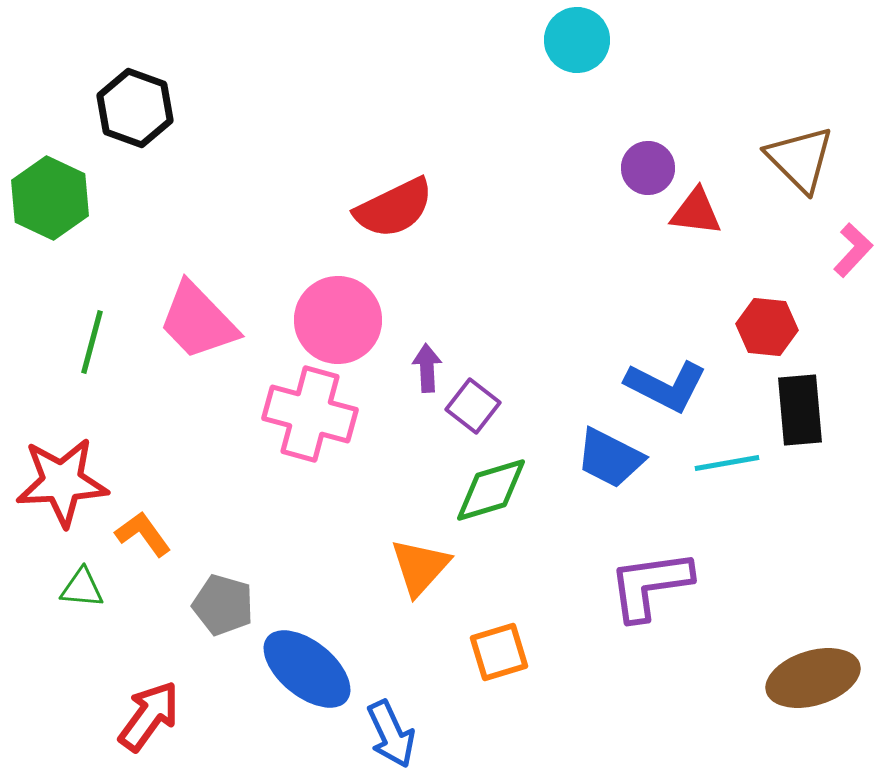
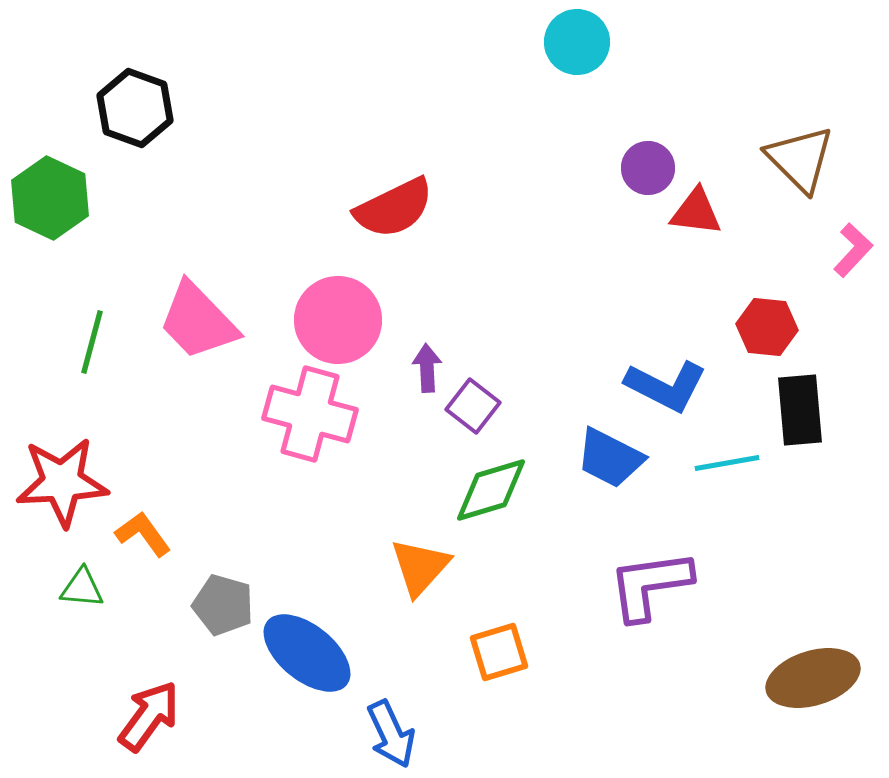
cyan circle: moved 2 px down
blue ellipse: moved 16 px up
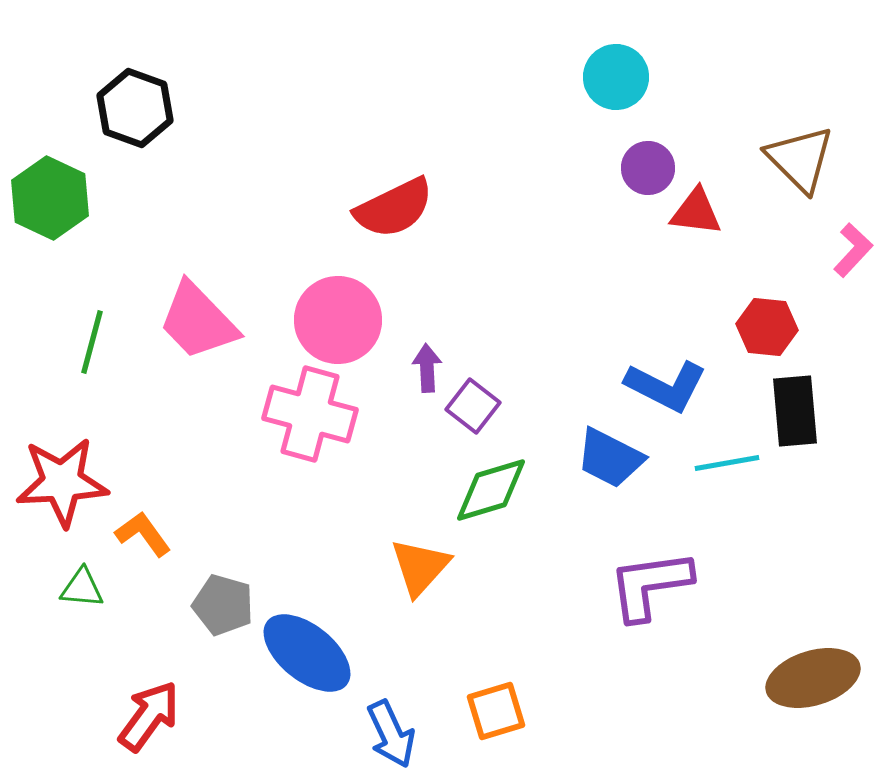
cyan circle: moved 39 px right, 35 px down
black rectangle: moved 5 px left, 1 px down
orange square: moved 3 px left, 59 px down
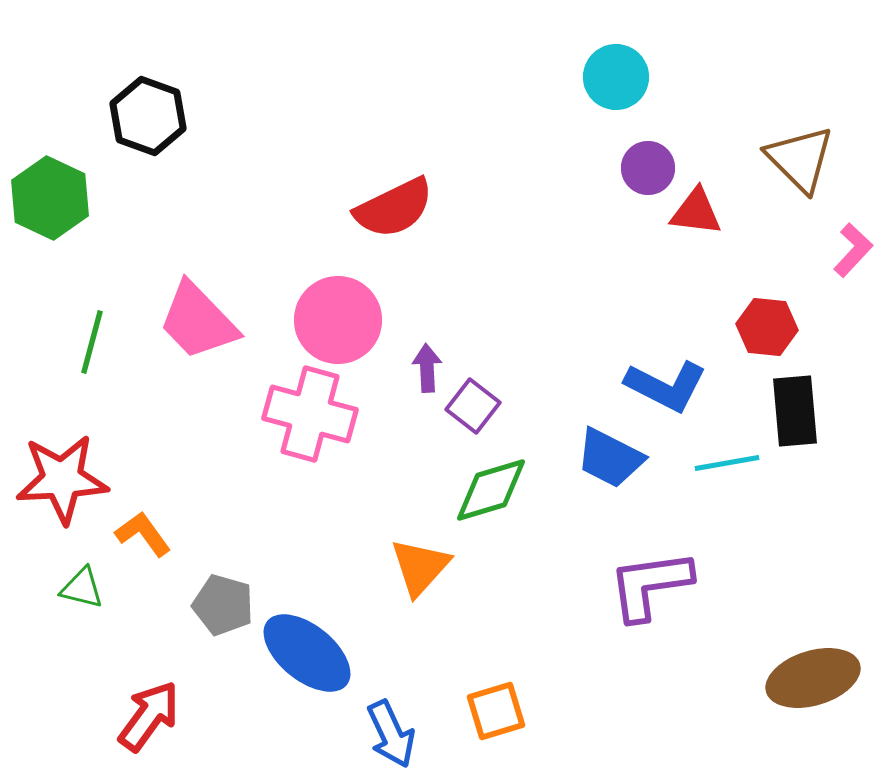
black hexagon: moved 13 px right, 8 px down
red star: moved 3 px up
green triangle: rotated 9 degrees clockwise
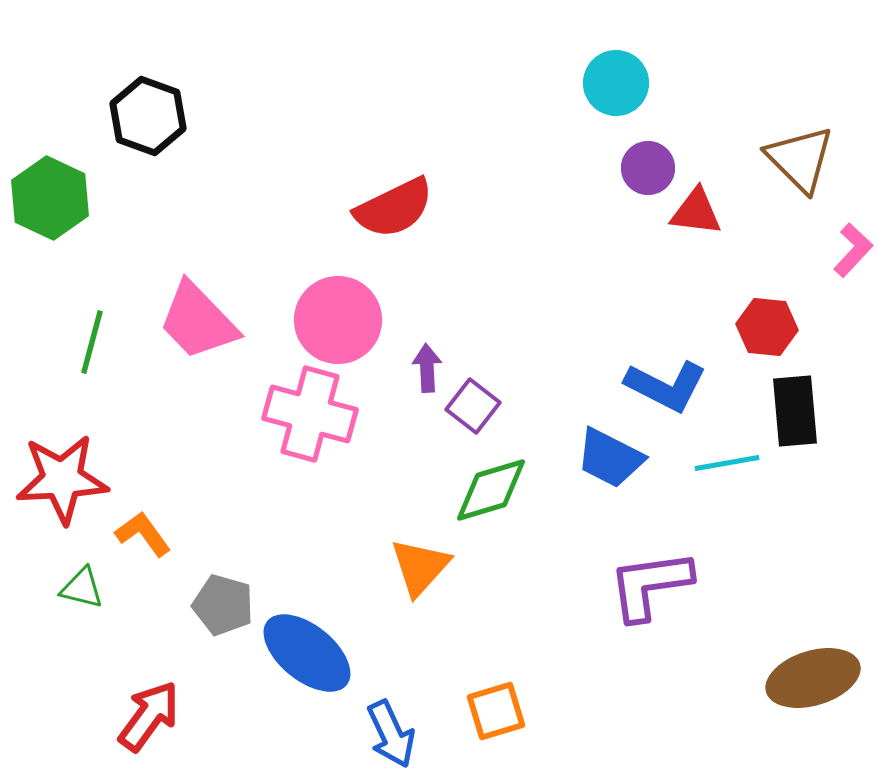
cyan circle: moved 6 px down
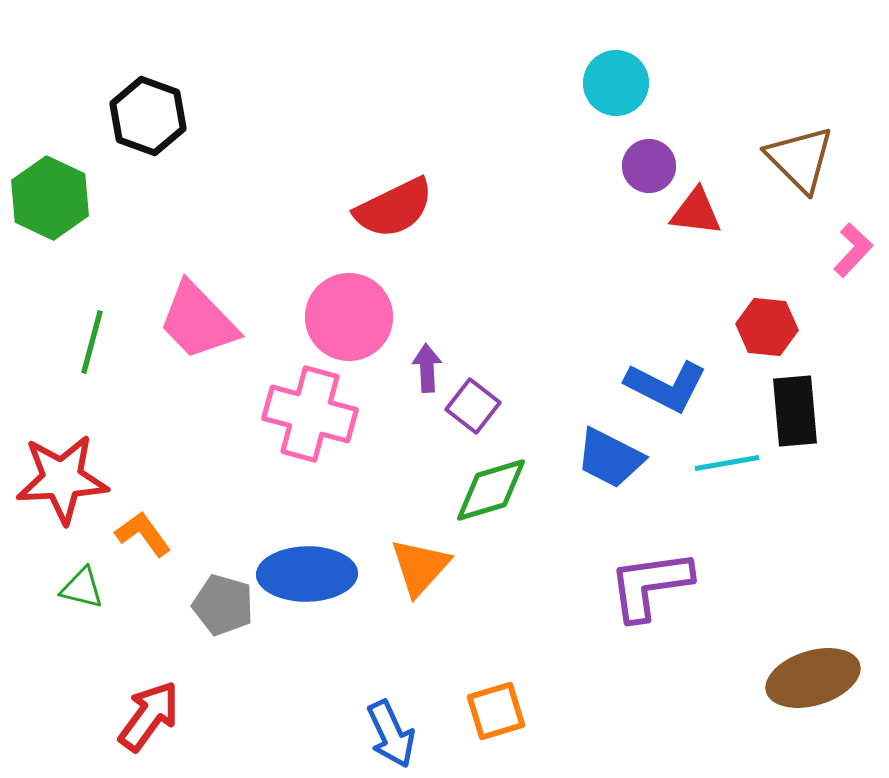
purple circle: moved 1 px right, 2 px up
pink circle: moved 11 px right, 3 px up
blue ellipse: moved 79 px up; rotated 40 degrees counterclockwise
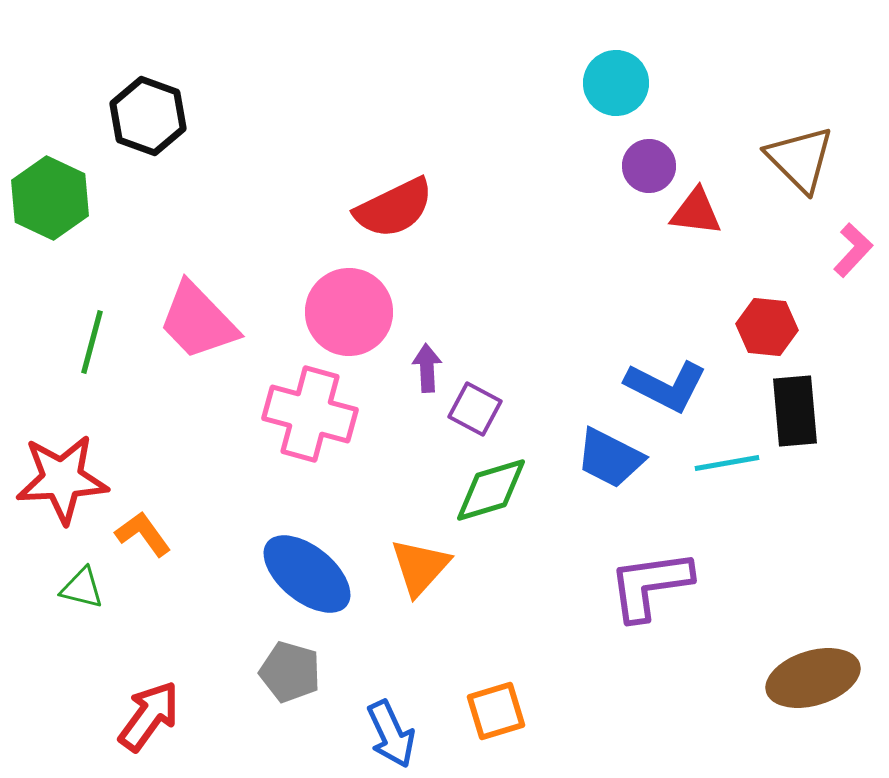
pink circle: moved 5 px up
purple square: moved 2 px right, 3 px down; rotated 10 degrees counterclockwise
blue ellipse: rotated 40 degrees clockwise
gray pentagon: moved 67 px right, 67 px down
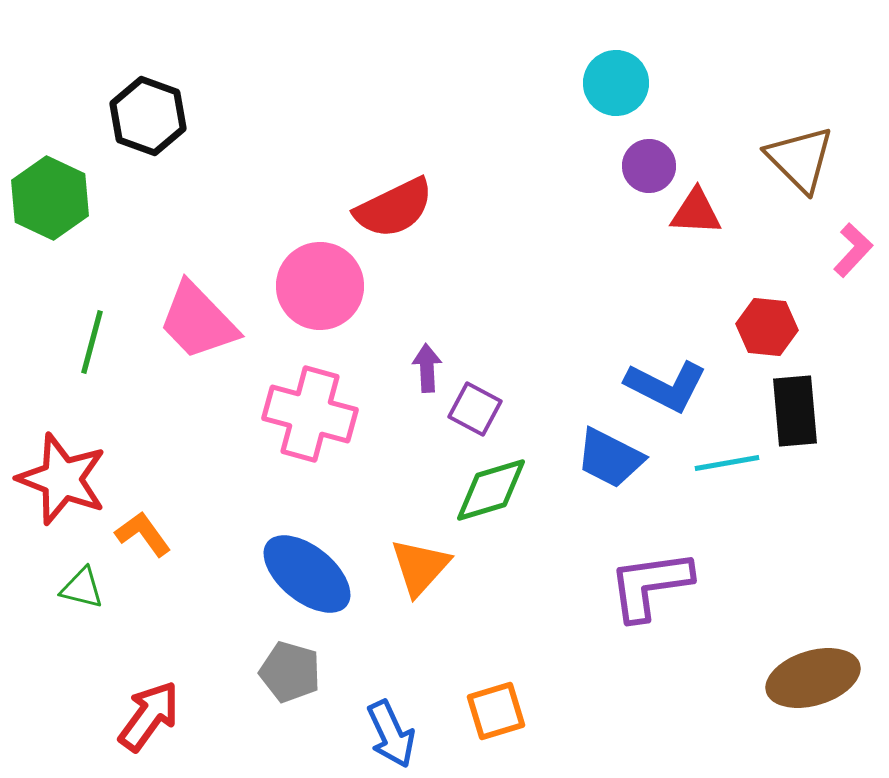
red triangle: rotated 4 degrees counterclockwise
pink circle: moved 29 px left, 26 px up
red star: rotated 24 degrees clockwise
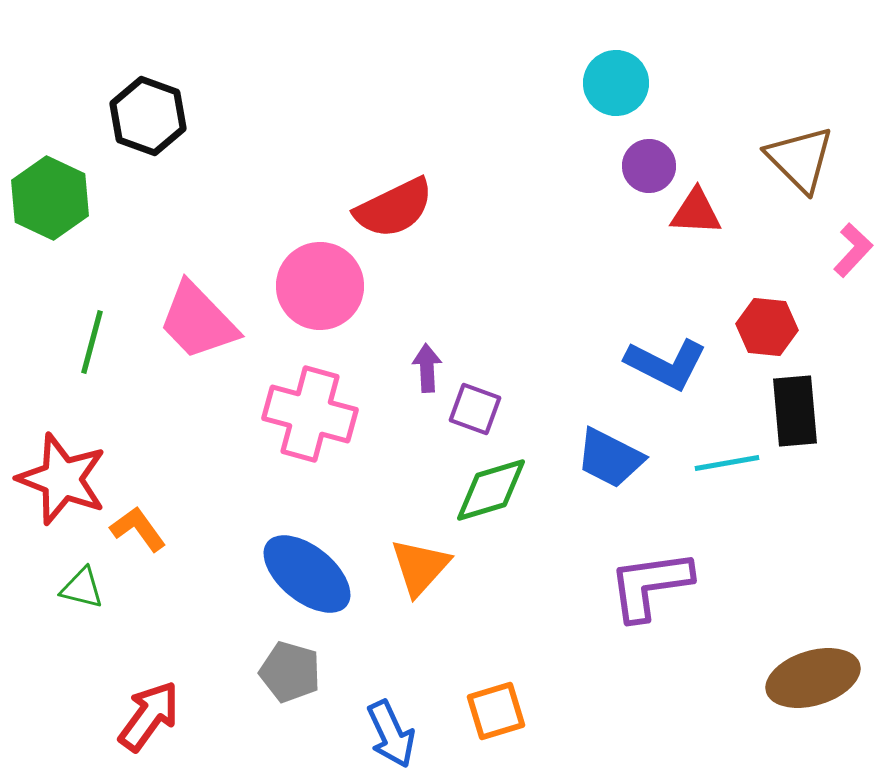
blue L-shape: moved 22 px up
purple square: rotated 8 degrees counterclockwise
orange L-shape: moved 5 px left, 5 px up
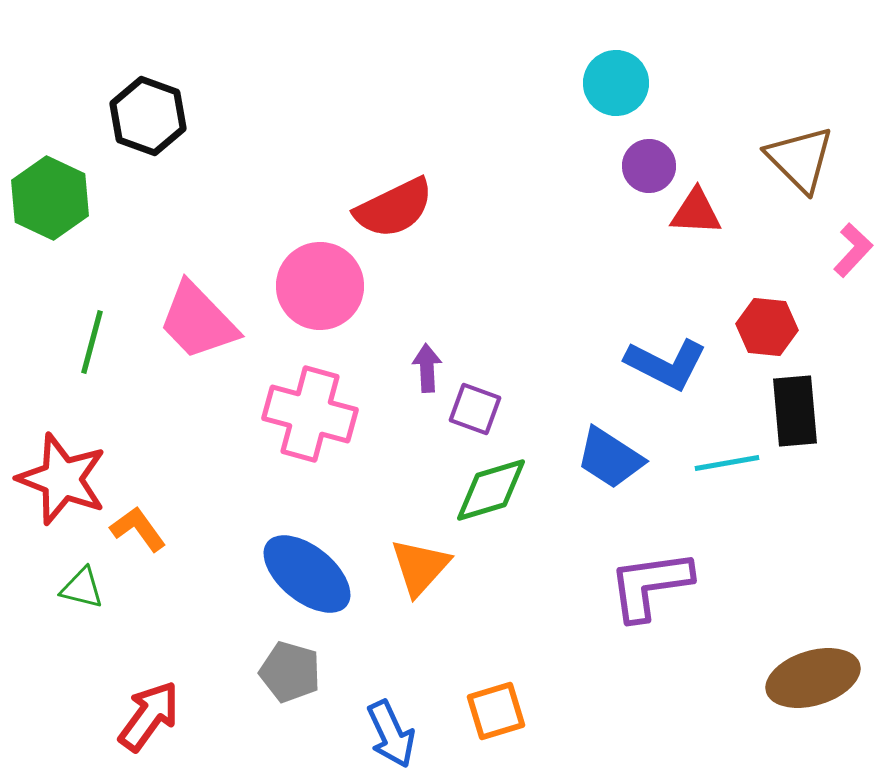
blue trapezoid: rotated 6 degrees clockwise
